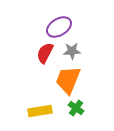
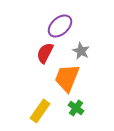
purple ellipse: moved 1 px right, 1 px up; rotated 10 degrees counterclockwise
gray star: moved 9 px right; rotated 30 degrees clockwise
orange trapezoid: moved 1 px left, 2 px up
yellow rectangle: rotated 45 degrees counterclockwise
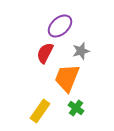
gray star: rotated 30 degrees clockwise
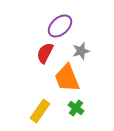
orange trapezoid: rotated 44 degrees counterclockwise
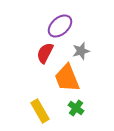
yellow rectangle: rotated 65 degrees counterclockwise
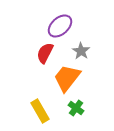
gray star: rotated 24 degrees counterclockwise
orange trapezoid: rotated 60 degrees clockwise
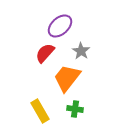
red semicircle: rotated 15 degrees clockwise
green cross: moved 1 px left, 1 px down; rotated 28 degrees counterclockwise
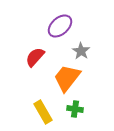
red semicircle: moved 10 px left, 4 px down
yellow rectangle: moved 3 px right, 1 px down
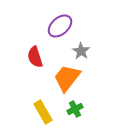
red semicircle: rotated 60 degrees counterclockwise
green cross: rotated 35 degrees counterclockwise
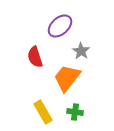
green cross: moved 3 px down; rotated 35 degrees clockwise
